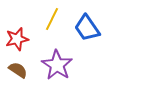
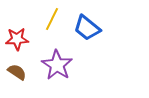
blue trapezoid: rotated 16 degrees counterclockwise
red star: rotated 10 degrees clockwise
brown semicircle: moved 1 px left, 2 px down
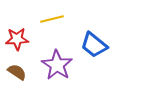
yellow line: rotated 50 degrees clockwise
blue trapezoid: moved 7 px right, 17 px down
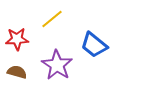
yellow line: rotated 25 degrees counterclockwise
brown semicircle: rotated 18 degrees counterclockwise
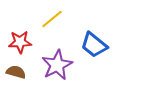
red star: moved 3 px right, 3 px down
purple star: rotated 12 degrees clockwise
brown semicircle: moved 1 px left
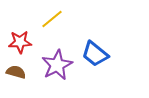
blue trapezoid: moved 1 px right, 9 px down
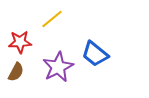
purple star: moved 1 px right, 2 px down
brown semicircle: rotated 102 degrees clockwise
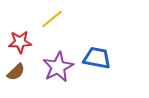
blue trapezoid: moved 2 px right, 4 px down; rotated 152 degrees clockwise
brown semicircle: rotated 18 degrees clockwise
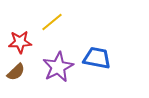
yellow line: moved 3 px down
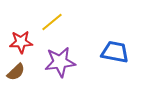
red star: moved 1 px right
blue trapezoid: moved 18 px right, 6 px up
purple star: moved 2 px right, 5 px up; rotated 20 degrees clockwise
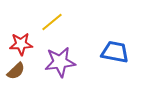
red star: moved 2 px down
brown semicircle: moved 1 px up
